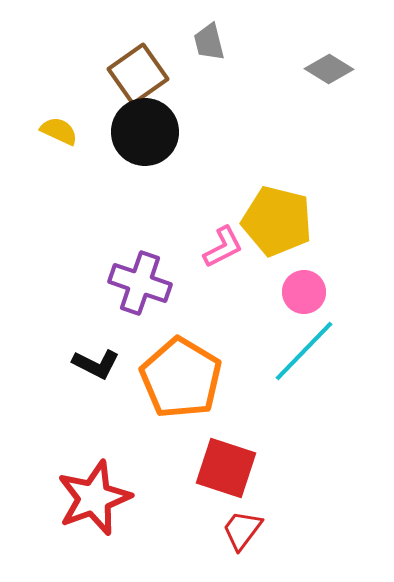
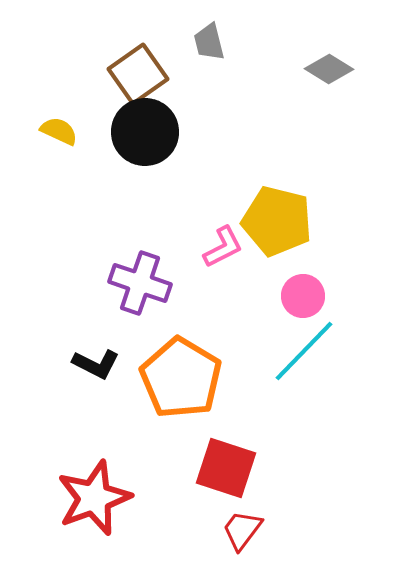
pink circle: moved 1 px left, 4 px down
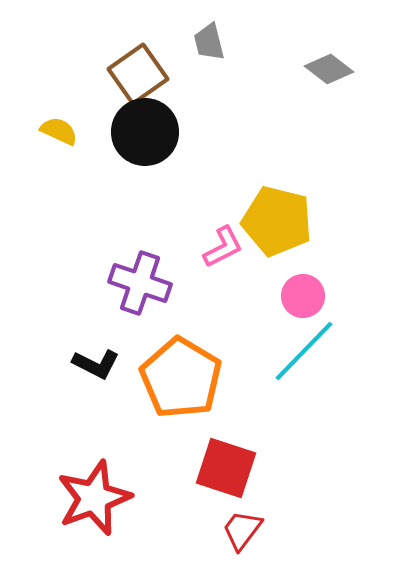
gray diamond: rotated 6 degrees clockwise
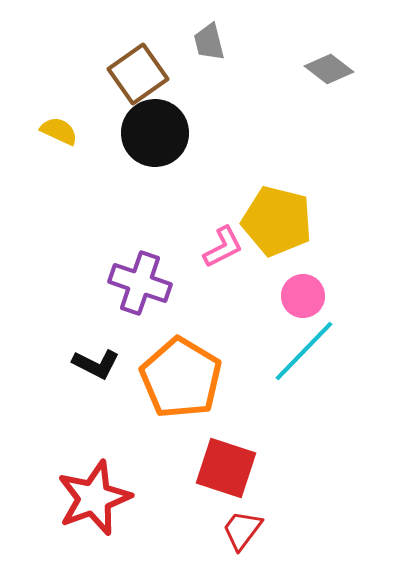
black circle: moved 10 px right, 1 px down
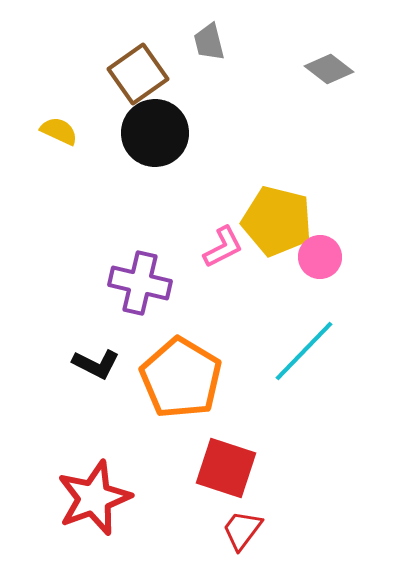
purple cross: rotated 6 degrees counterclockwise
pink circle: moved 17 px right, 39 px up
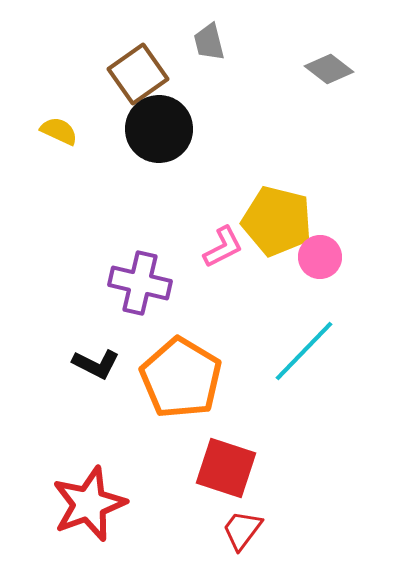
black circle: moved 4 px right, 4 px up
red star: moved 5 px left, 6 px down
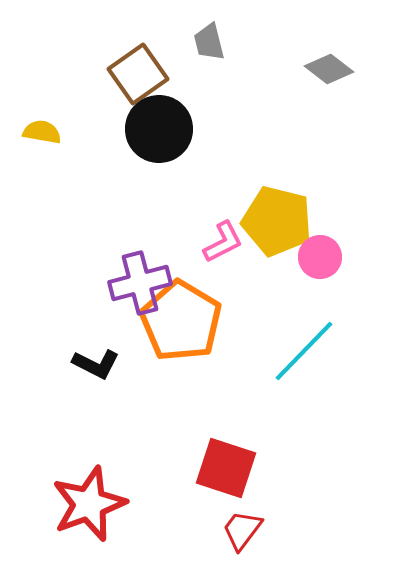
yellow semicircle: moved 17 px left, 1 px down; rotated 15 degrees counterclockwise
pink L-shape: moved 5 px up
purple cross: rotated 28 degrees counterclockwise
orange pentagon: moved 57 px up
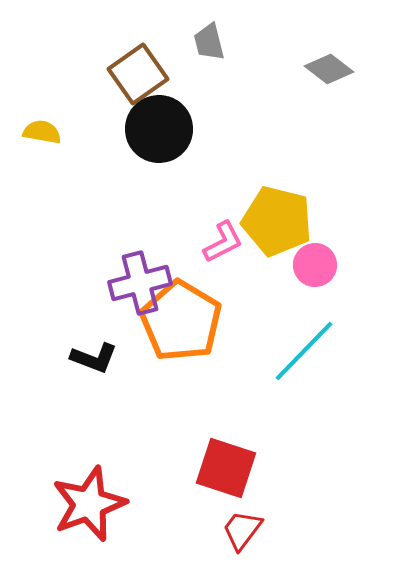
pink circle: moved 5 px left, 8 px down
black L-shape: moved 2 px left, 6 px up; rotated 6 degrees counterclockwise
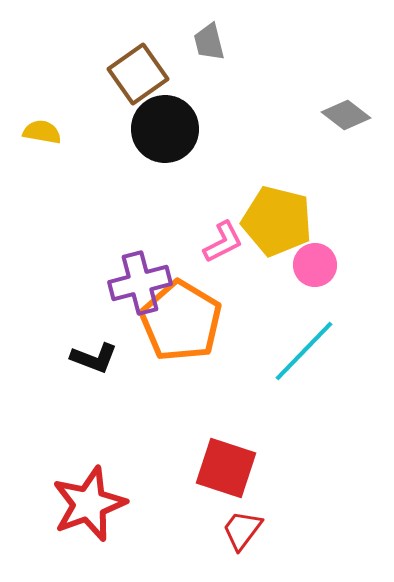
gray diamond: moved 17 px right, 46 px down
black circle: moved 6 px right
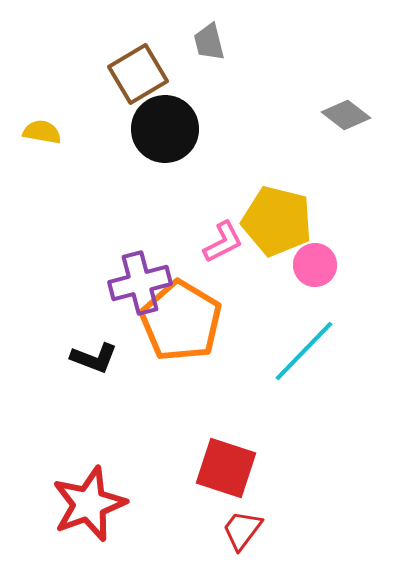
brown square: rotated 4 degrees clockwise
